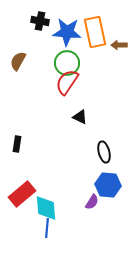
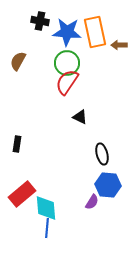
black ellipse: moved 2 px left, 2 px down
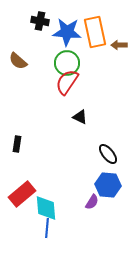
brown semicircle: rotated 78 degrees counterclockwise
black ellipse: moved 6 px right; rotated 25 degrees counterclockwise
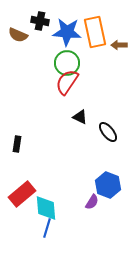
brown semicircle: moved 26 px up; rotated 18 degrees counterclockwise
black ellipse: moved 22 px up
blue hexagon: rotated 15 degrees clockwise
blue line: rotated 12 degrees clockwise
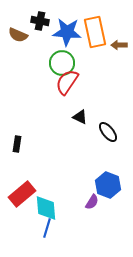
green circle: moved 5 px left
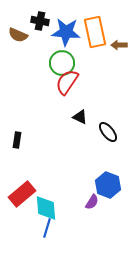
blue star: moved 1 px left
black rectangle: moved 4 px up
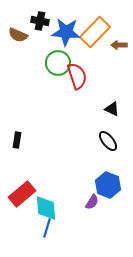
orange rectangle: rotated 56 degrees clockwise
green circle: moved 4 px left
red semicircle: moved 10 px right, 6 px up; rotated 128 degrees clockwise
black triangle: moved 32 px right, 8 px up
black ellipse: moved 9 px down
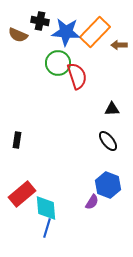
black triangle: rotated 28 degrees counterclockwise
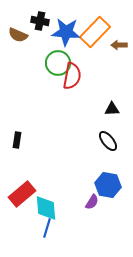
red semicircle: moved 5 px left; rotated 28 degrees clockwise
blue hexagon: rotated 10 degrees counterclockwise
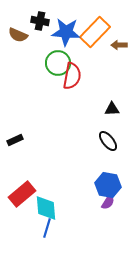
black rectangle: moved 2 px left; rotated 56 degrees clockwise
purple semicircle: moved 16 px right
